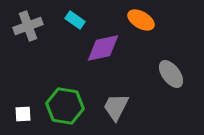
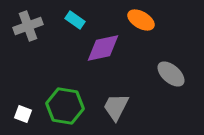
gray ellipse: rotated 12 degrees counterclockwise
white square: rotated 24 degrees clockwise
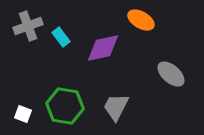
cyan rectangle: moved 14 px left, 17 px down; rotated 18 degrees clockwise
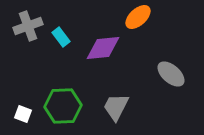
orange ellipse: moved 3 px left, 3 px up; rotated 72 degrees counterclockwise
purple diamond: rotated 6 degrees clockwise
green hexagon: moved 2 px left; rotated 12 degrees counterclockwise
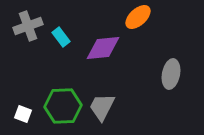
gray ellipse: rotated 60 degrees clockwise
gray trapezoid: moved 14 px left
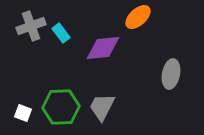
gray cross: moved 3 px right
cyan rectangle: moved 4 px up
green hexagon: moved 2 px left, 1 px down
white square: moved 1 px up
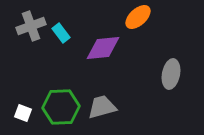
gray trapezoid: rotated 48 degrees clockwise
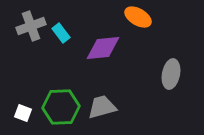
orange ellipse: rotated 72 degrees clockwise
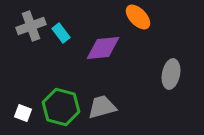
orange ellipse: rotated 16 degrees clockwise
green hexagon: rotated 18 degrees clockwise
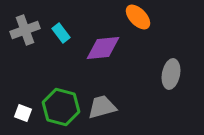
gray cross: moved 6 px left, 4 px down
